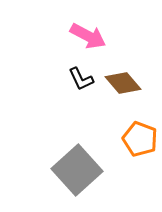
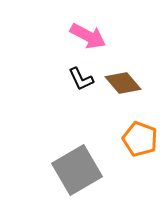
gray square: rotated 12 degrees clockwise
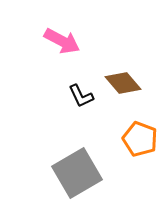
pink arrow: moved 26 px left, 5 px down
black L-shape: moved 17 px down
gray square: moved 3 px down
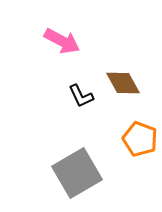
brown diamond: rotated 12 degrees clockwise
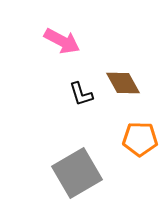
black L-shape: moved 2 px up; rotated 8 degrees clockwise
orange pentagon: rotated 20 degrees counterclockwise
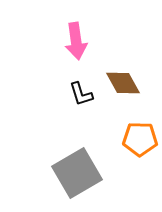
pink arrow: moved 14 px right; rotated 54 degrees clockwise
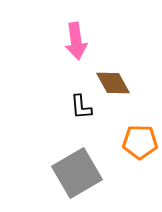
brown diamond: moved 10 px left
black L-shape: moved 13 px down; rotated 12 degrees clockwise
orange pentagon: moved 3 px down
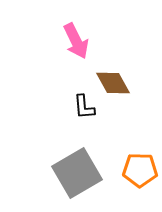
pink arrow: rotated 18 degrees counterclockwise
black L-shape: moved 3 px right
orange pentagon: moved 28 px down
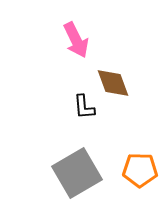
pink arrow: moved 1 px up
brown diamond: rotated 9 degrees clockwise
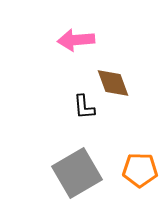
pink arrow: rotated 111 degrees clockwise
